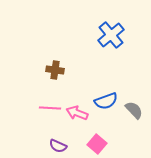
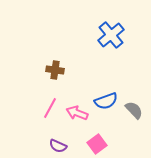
pink line: rotated 65 degrees counterclockwise
pink square: rotated 12 degrees clockwise
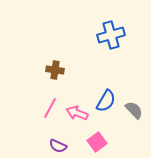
blue cross: rotated 24 degrees clockwise
blue semicircle: rotated 40 degrees counterclockwise
pink square: moved 2 px up
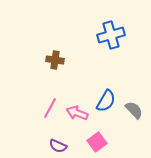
brown cross: moved 10 px up
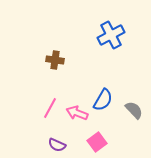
blue cross: rotated 12 degrees counterclockwise
blue semicircle: moved 3 px left, 1 px up
purple semicircle: moved 1 px left, 1 px up
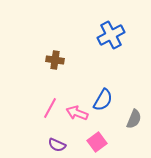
gray semicircle: moved 9 px down; rotated 66 degrees clockwise
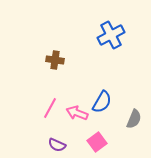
blue semicircle: moved 1 px left, 2 px down
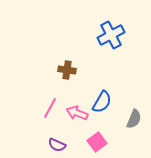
brown cross: moved 12 px right, 10 px down
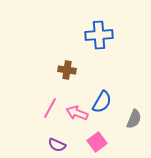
blue cross: moved 12 px left; rotated 24 degrees clockwise
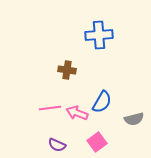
pink line: rotated 55 degrees clockwise
gray semicircle: rotated 54 degrees clockwise
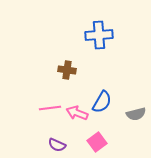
gray semicircle: moved 2 px right, 5 px up
